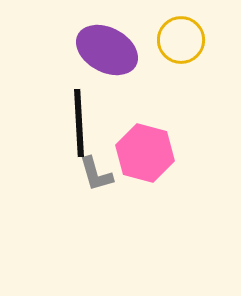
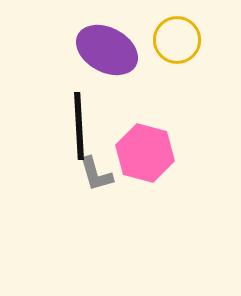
yellow circle: moved 4 px left
black line: moved 3 px down
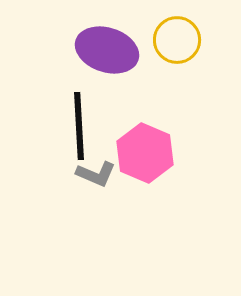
purple ellipse: rotated 10 degrees counterclockwise
pink hexagon: rotated 8 degrees clockwise
gray L-shape: rotated 51 degrees counterclockwise
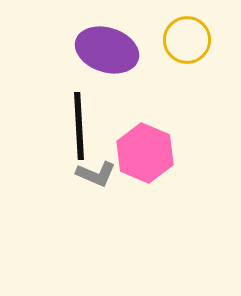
yellow circle: moved 10 px right
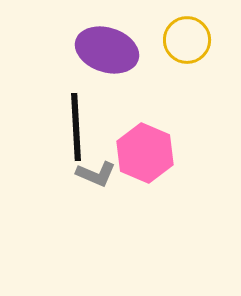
black line: moved 3 px left, 1 px down
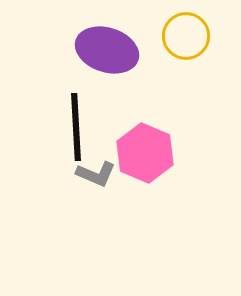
yellow circle: moved 1 px left, 4 px up
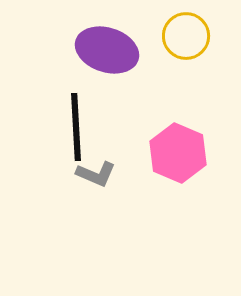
pink hexagon: moved 33 px right
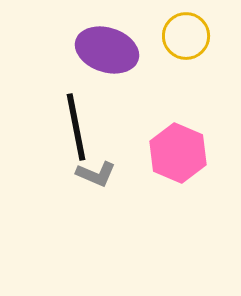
black line: rotated 8 degrees counterclockwise
